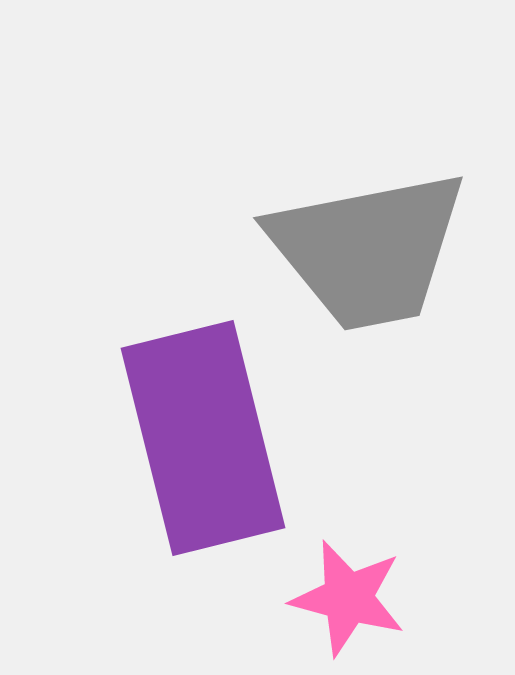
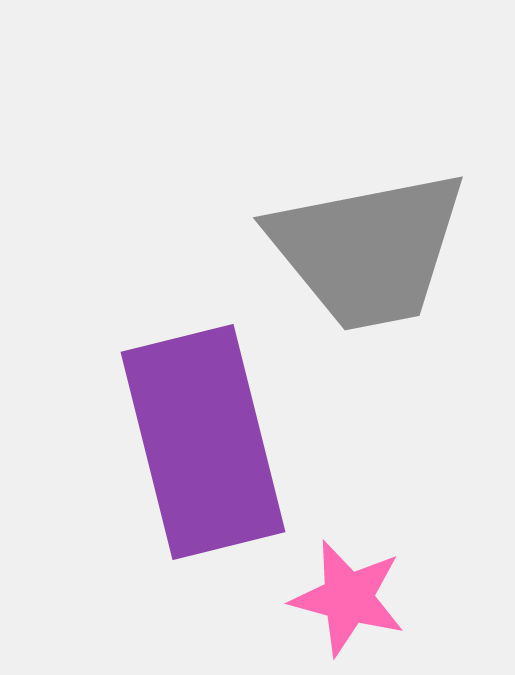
purple rectangle: moved 4 px down
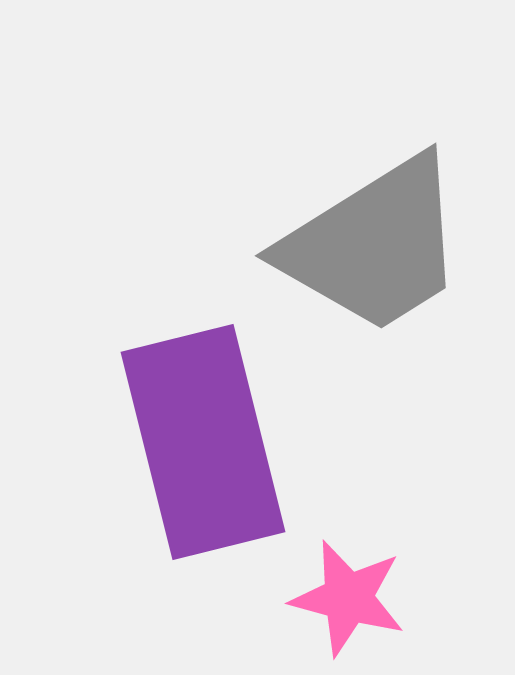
gray trapezoid: moved 6 px right, 5 px up; rotated 21 degrees counterclockwise
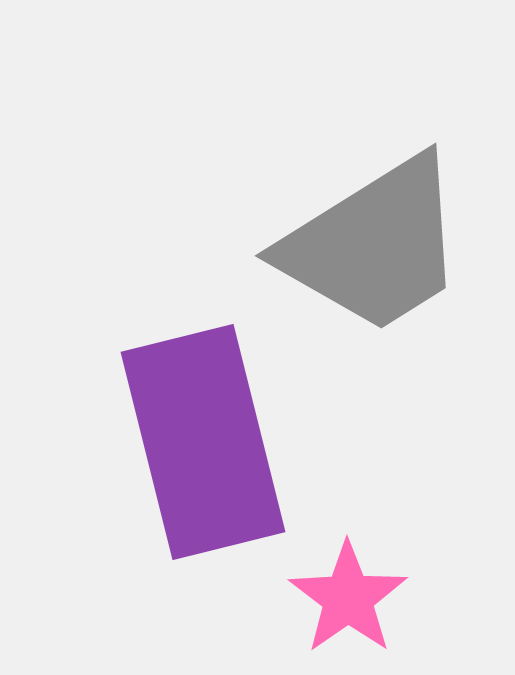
pink star: rotated 22 degrees clockwise
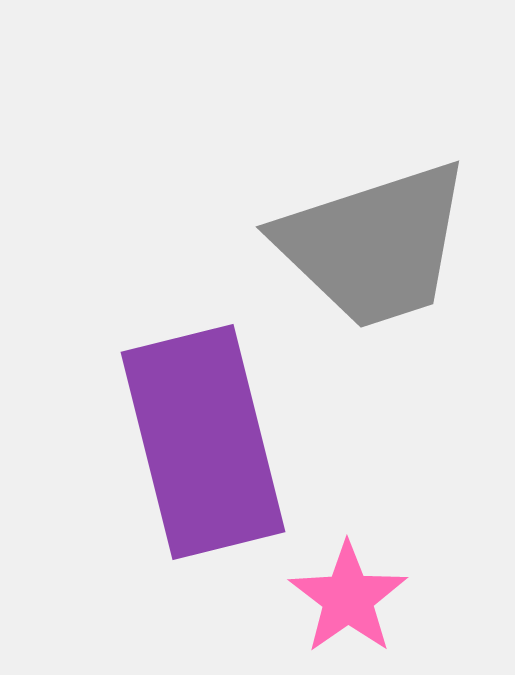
gray trapezoid: rotated 14 degrees clockwise
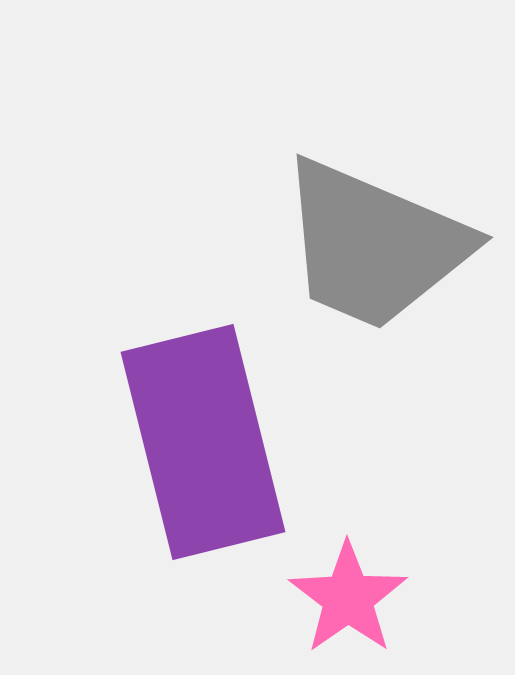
gray trapezoid: rotated 41 degrees clockwise
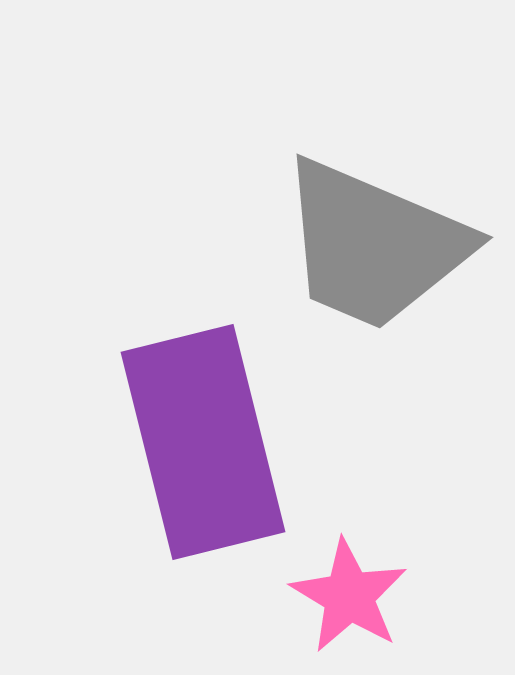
pink star: moved 1 px right, 2 px up; rotated 6 degrees counterclockwise
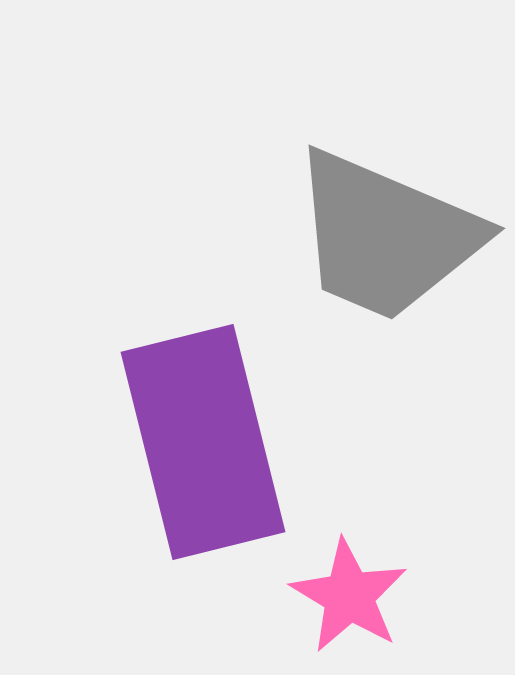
gray trapezoid: moved 12 px right, 9 px up
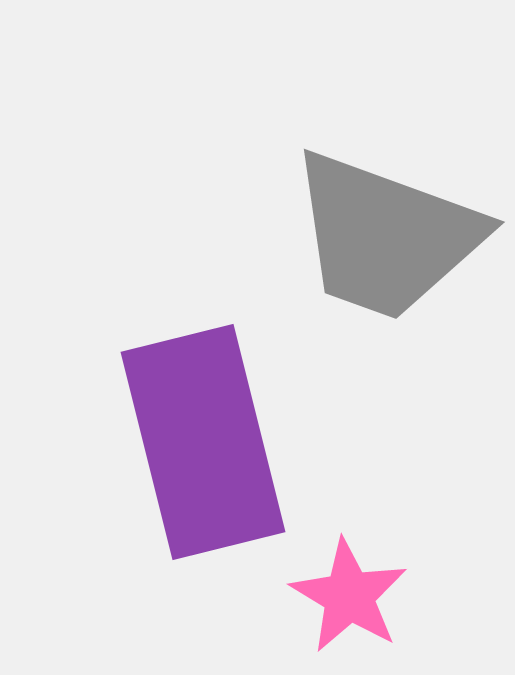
gray trapezoid: rotated 3 degrees counterclockwise
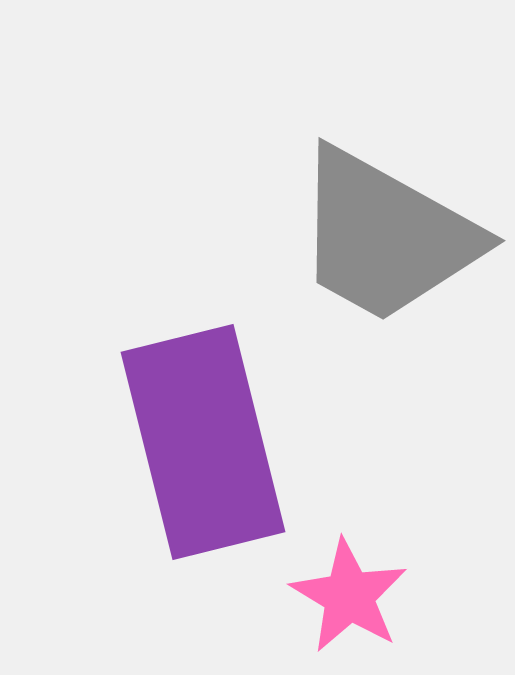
gray trapezoid: rotated 9 degrees clockwise
